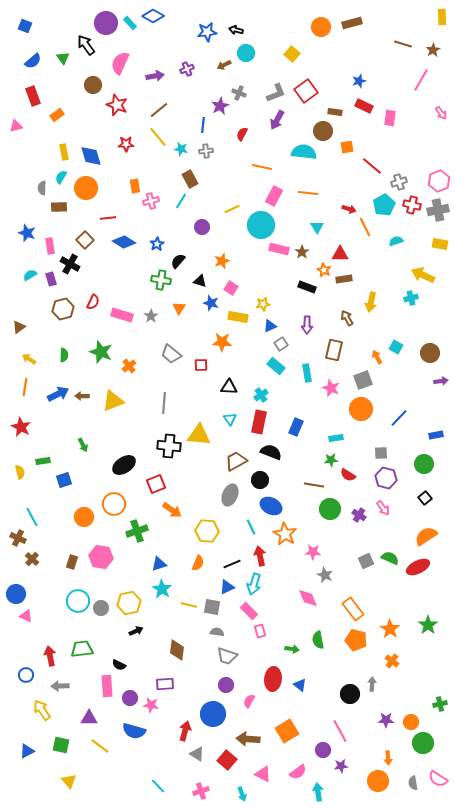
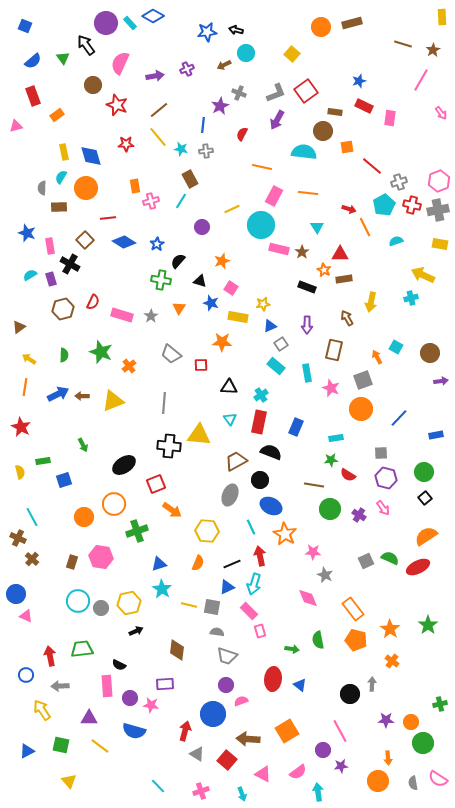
green circle at (424, 464): moved 8 px down
pink semicircle at (249, 701): moved 8 px left; rotated 40 degrees clockwise
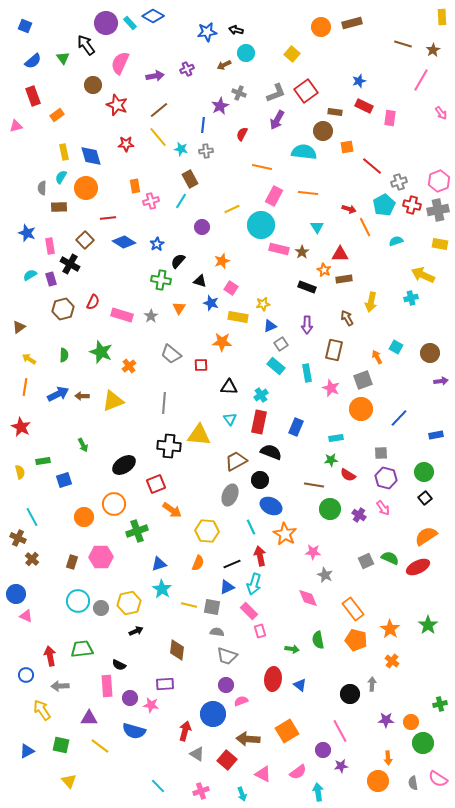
pink hexagon at (101, 557): rotated 10 degrees counterclockwise
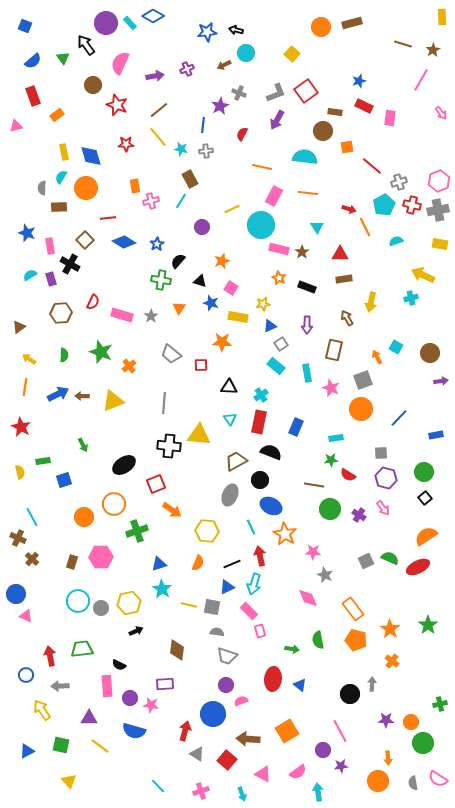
cyan semicircle at (304, 152): moved 1 px right, 5 px down
orange star at (324, 270): moved 45 px left, 8 px down
brown hexagon at (63, 309): moved 2 px left, 4 px down; rotated 10 degrees clockwise
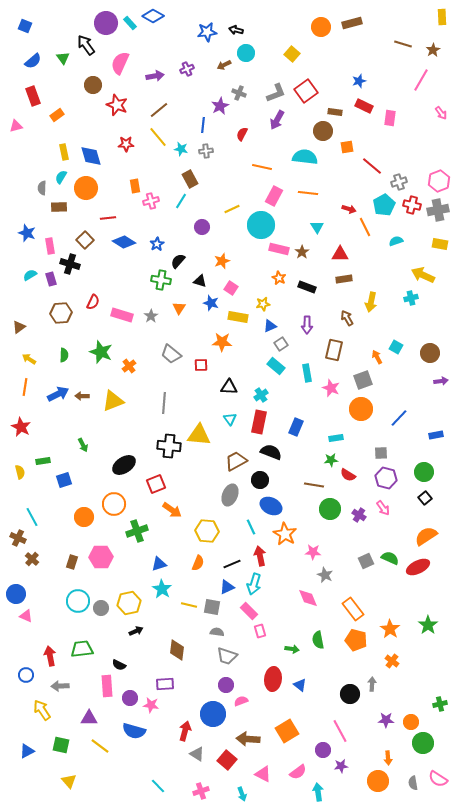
black cross at (70, 264): rotated 12 degrees counterclockwise
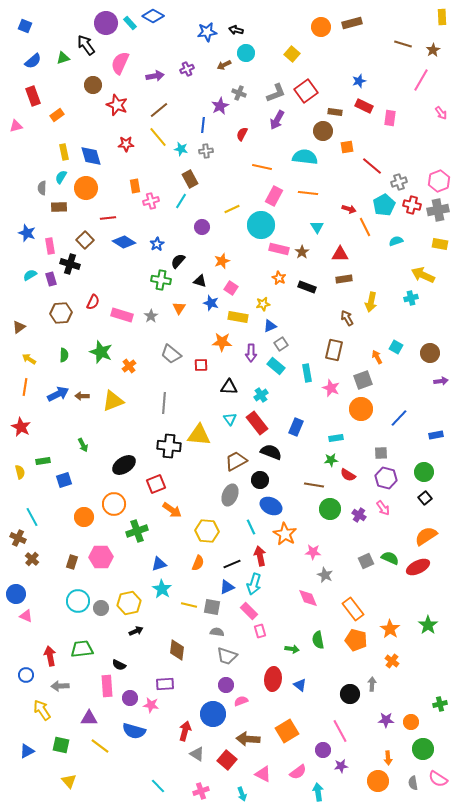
green triangle at (63, 58): rotated 48 degrees clockwise
purple arrow at (307, 325): moved 56 px left, 28 px down
red rectangle at (259, 422): moved 2 px left, 1 px down; rotated 50 degrees counterclockwise
green circle at (423, 743): moved 6 px down
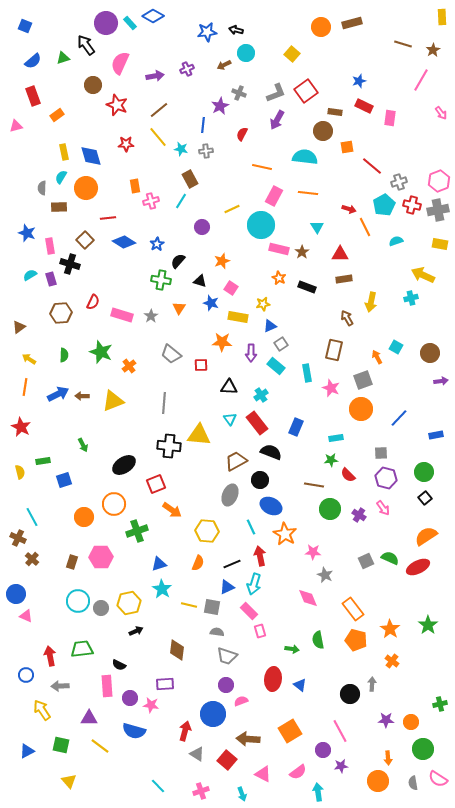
red semicircle at (348, 475): rotated 14 degrees clockwise
orange square at (287, 731): moved 3 px right
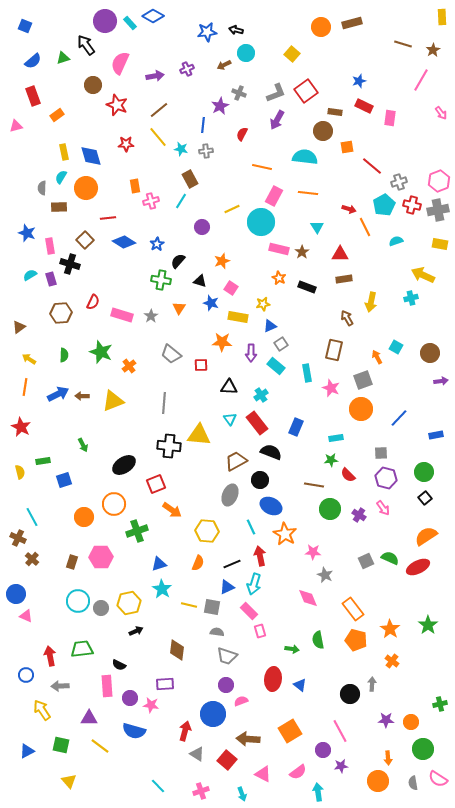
purple circle at (106, 23): moved 1 px left, 2 px up
cyan circle at (261, 225): moved 3 px up
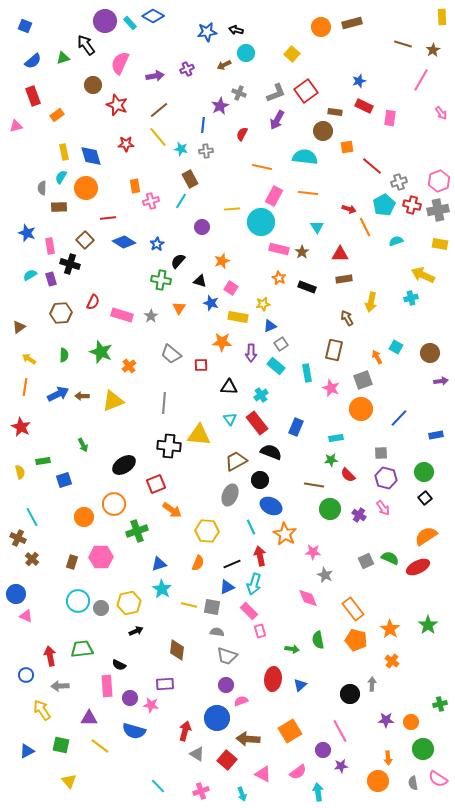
yellow line at (232, 209): rotated 21 degrees clockwise
blue triangle at (300, 685): rotated 40 degrees clockwise
blue circle at (213, 714): moved 4 px right, 4 px down
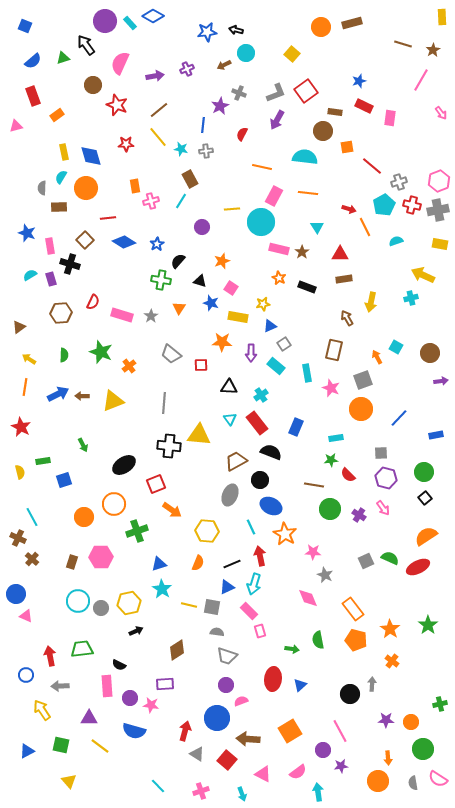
gray square at (281, 344): moved 3 px right
brown diamond at (177, 650): rotated 50 degrees clockwise
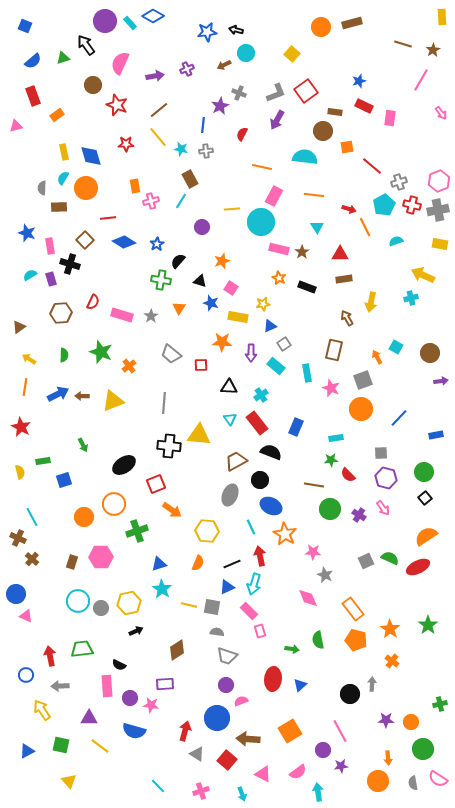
cyan semicircle at (61, 177): moved 2 px right, 1 px down
orange line at (308, 193): moved 6 px right, 2 px down
